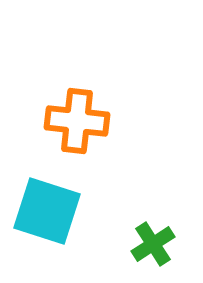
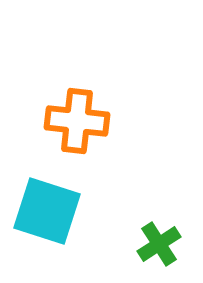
green cross: moved 6 px right
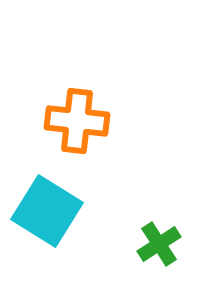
cyan square: rotated 14 degrees clockwise
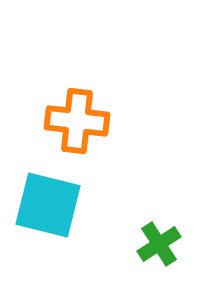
cyan square: moved 1 px right, 6 px up; rotated 18 degrees counterclockwise
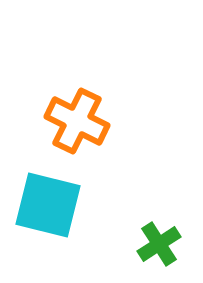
orange cross: rotated 20 degrees clockwise
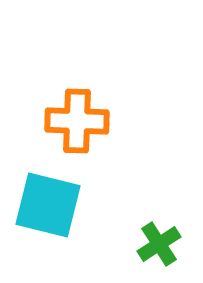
orange cross: rotated 24 degrees counterclockwise
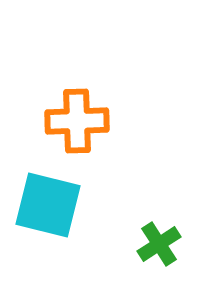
orange cross: rotated 4 degrees counterclockwise
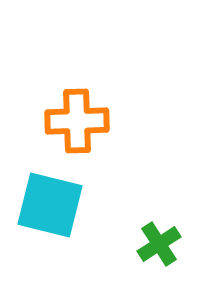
cyan square: moved 2 px right
